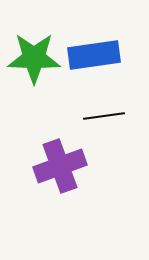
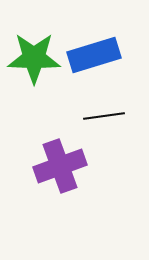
blue rectangle: rotated 9 degrees counterclockwise
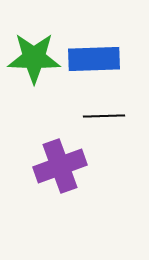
blue rectangle: moved 4 px down; rotated 15 degrees clockwise
black line: rotated 6 degrees clockwise
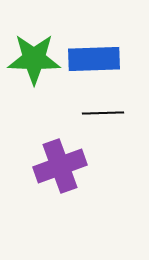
green star: moved 1 px down
black line: moved 1 px left, 3 px up
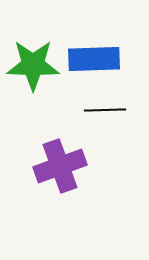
green star: moved 1 px left, 6 px down
black line: moved 2 px right, 3 px up
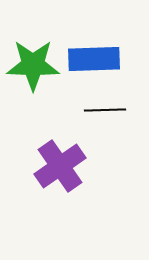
purple cross: rotated 15 degrees counterclockwise
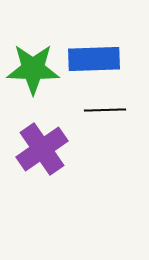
green star: moved 4 px down
purple cross: moved 18 px left, 17 px up
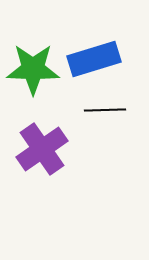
blue rectangle: rotated 15 degrees counterclockwise
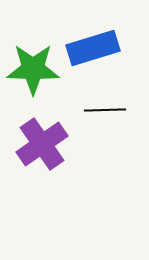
blue rectangle: moved 1 px left, 11 px up
purple cross: moved 5 px up
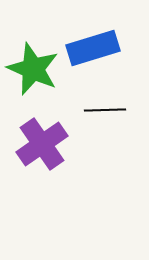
green star: rotated 22 degrees clockwise
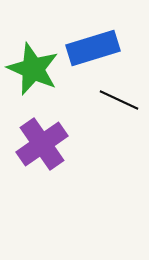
black line: moved 14 px right, 10 px up; rotated 27 degrees clockwise
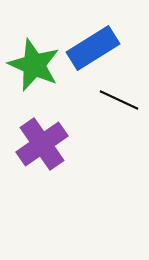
blue rectangle: rotated 15 degrees counterclockwise
green star: moved 1 px right, 4 px up
